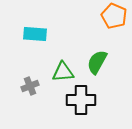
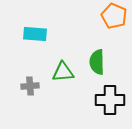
green semicircle: rotated 30 degrees counterclockwise
gray cross: rotated 18 degrees clockwise
black cross: moved 29 px right
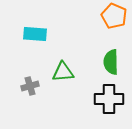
green semicircle: moved 14 px right
gray cross: rotated 12 degrees counterclockwise
black cross: moved 1 px left, 1 px up
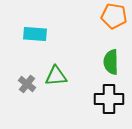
orange pentagon: rotated 15 degrees counterclockwise
green triangle: moved 7 px left, 4 px down
gray cross: moved 3 px left, 2 px up; rotated 36 degrees counterclockwise
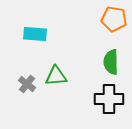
orange pentagon: moved 3 px down
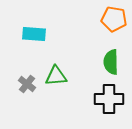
cyan rectangle: moved 1 px left
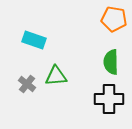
cyan rectangle: moved 6 px down; rotated 15 degrees clockwise
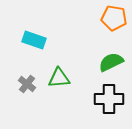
orange pentagon: moved 1 px up
green semicircle: rotated 65 degrees clockwise
green triangle: moved 3 px right, 2 px down
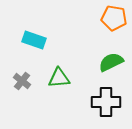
gray cross: moved 5 px left, 3 px up
black cross: moved 3 px left, 3 px down
